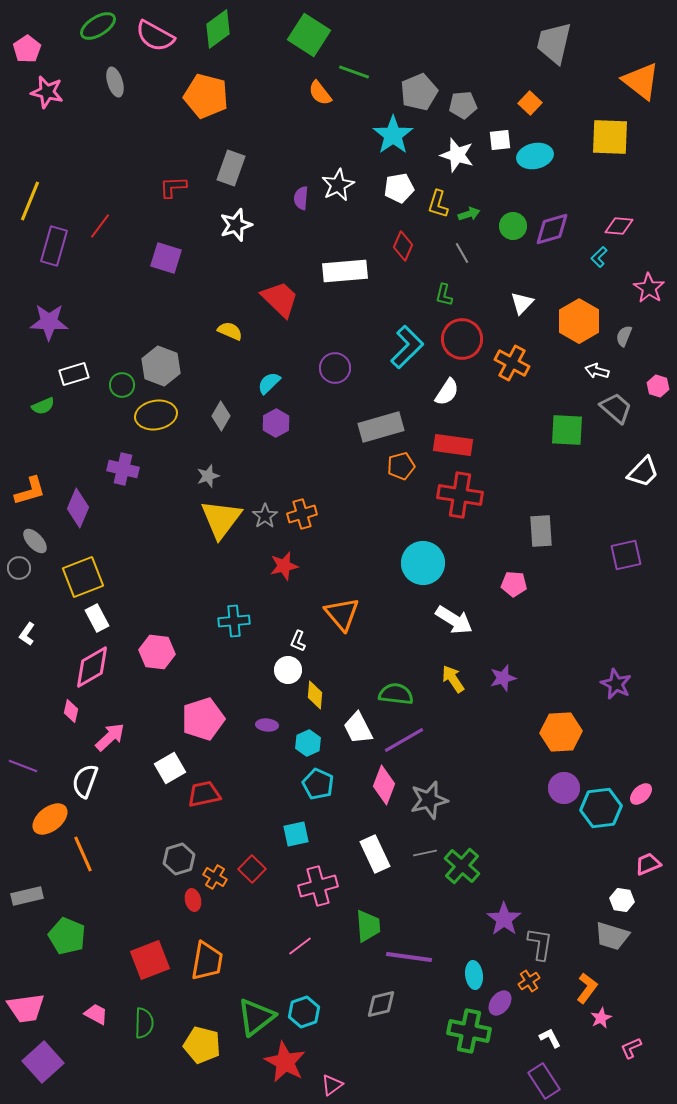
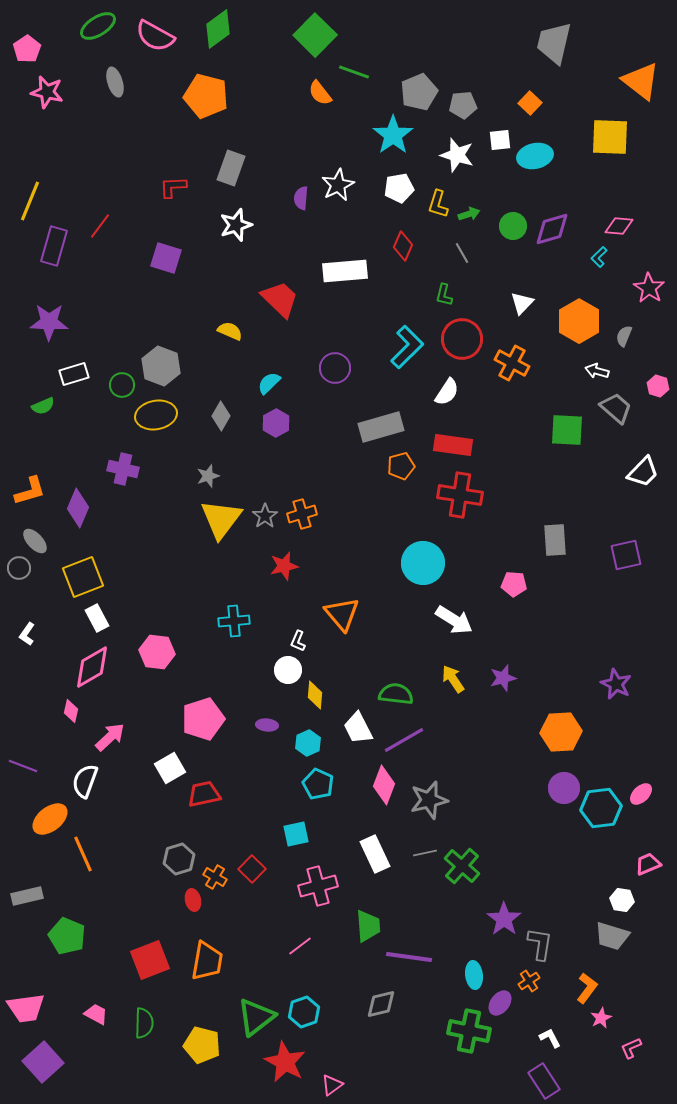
green square at (309, 35): moved 6 px right; rotated 12 degrees clockwise
gray rectangle at (541, 531): moved 14 px right, 9 px down
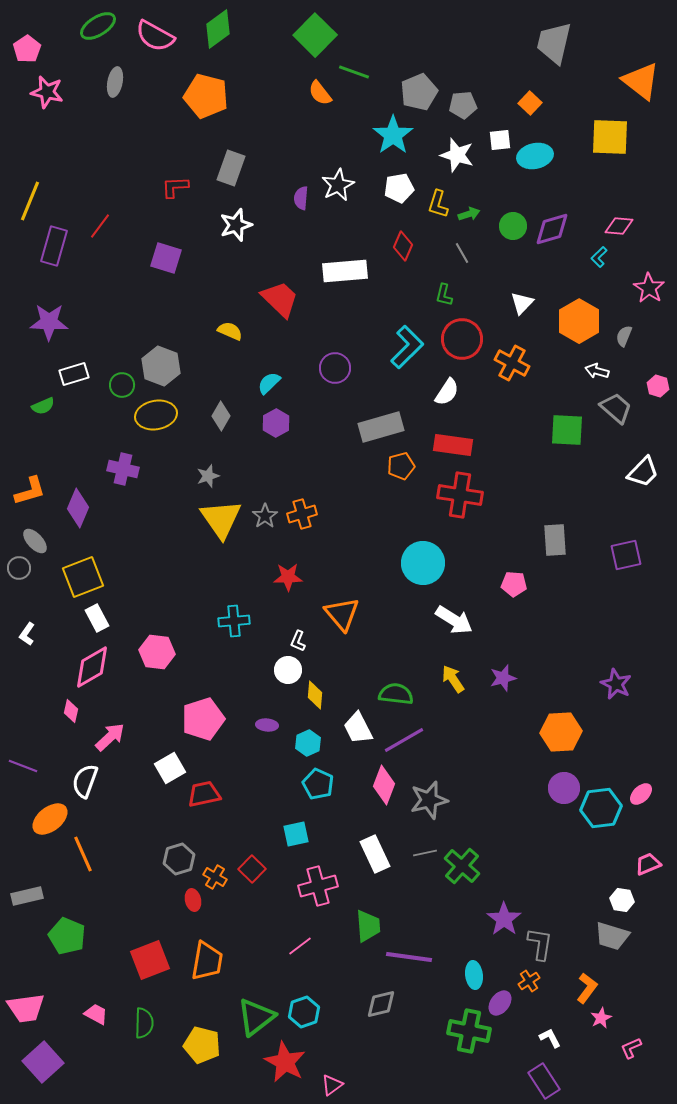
gray ellipse at (115, 82): rotated 28 degrees clockwise
red L-shape at (173, 187): moved 2 px right
yellow triangle at (221, 519): rotated 12 degrees counterclockwise
red star at (284, 566): moved 4 px right, 11 px down; rotated 12 degrees clockwise
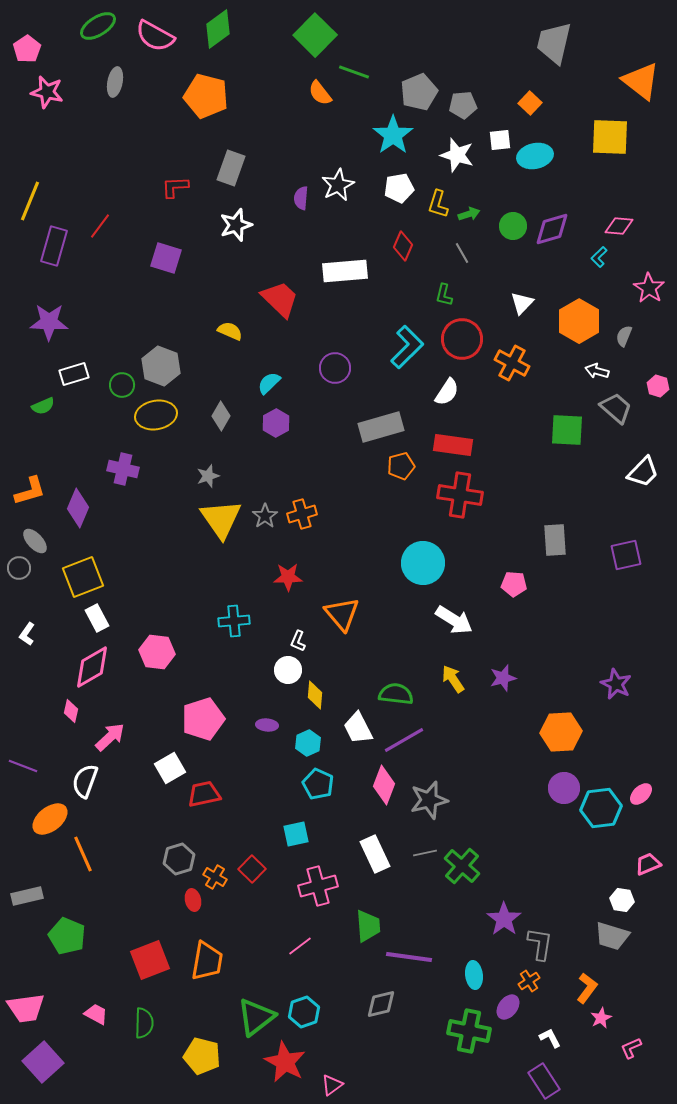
purple ellipse at (500, 1003): moved 8 px right, 4 px down
yellow pentagon at (202, 1045): moved 11 px down
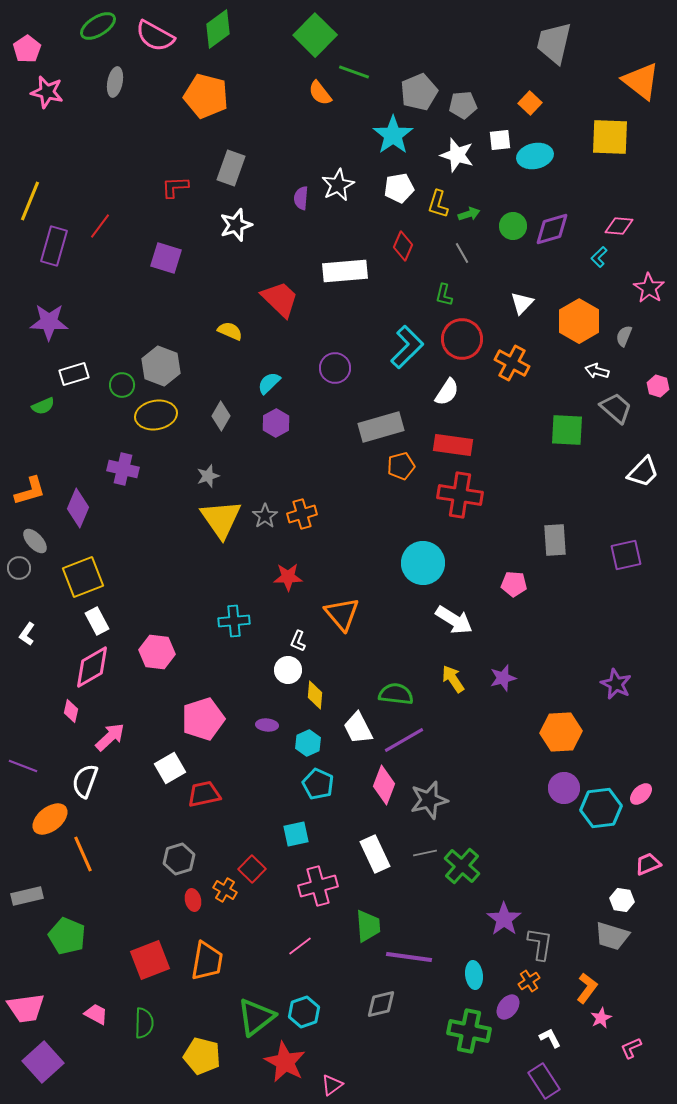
white rectangle at (97, 618): moved 3 px down
orange cross at (215, 877): moved 10 px right, 13 px down
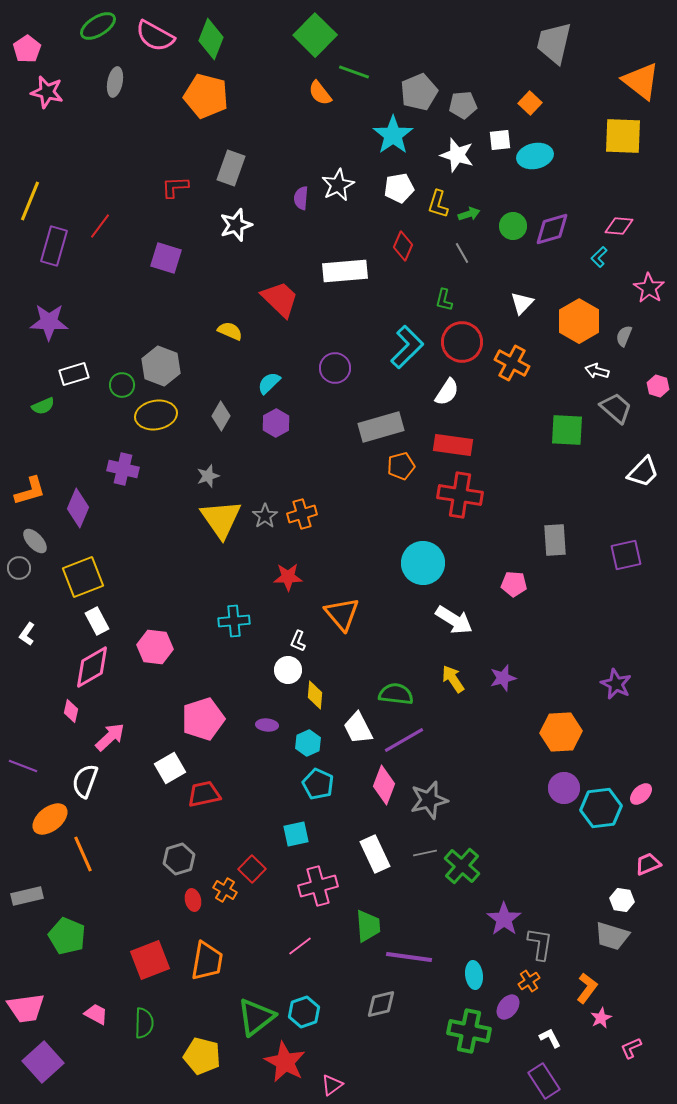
green diamond at (218, 29): moved 7 px left, 10 px down; rotated 33 degrees counterclockwise
yellow square at (610, 137): moved 13 px right, 1 px up
green L-shape at (444, 295): moved 5 px down
red circle at (462, 339): moved 3 px down
pink hexagon at (157, 652): moved 2 px left, 5 px up
